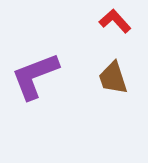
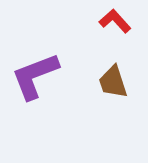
brown trapezoid: moved 4 px down
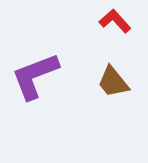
brown trapezoid: rotated 21 degrees counterclockwise
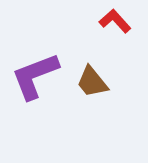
brown trapezoid: moved 21 px left
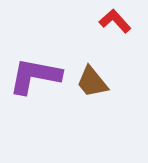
purple L-shape: rotated 32 degrees clockwise
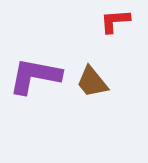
red L-shape: rotated 52 degrees counterclockwise
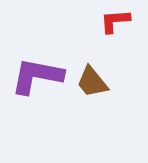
purple L-shape: moved 2 px right
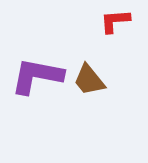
brown trapezoid: moved 3 px left, 2 px up
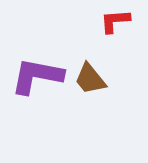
brown trapezoid: moved 1 px right, 1 px up
